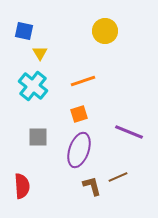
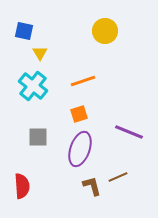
purple ellipse: moved 1 px right, 1 px up
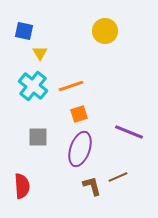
orange line: moved 12 px left, 5 px down
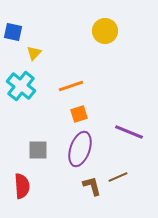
blue square: moved 11 px left, 1 px down
yellow triangle: moved 6 px left; rotated 14 degrees clockwise
cyan cross: moved 12 px left
gray square: moved 13 px down
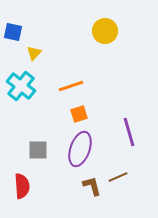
purple line: rotated 52 degrees clockwise
